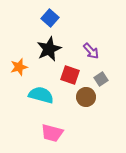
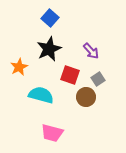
orange star: rotated 12 degrees counterclockwise
gray square: moved 3 px left
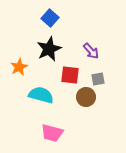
red square: rotated 12 degrees counterclockwise
gray square: rotated 24 degrees clockwise
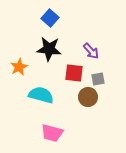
black star: rotated 30 degrees clockwise
red square: moved 4 px right, 2 px up
brown circle: moved 2 px right
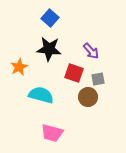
red square: rotated 12 degrees clockwise
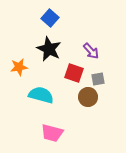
black star: rotated 20 degrees clockwise
orange star: rotated 18 degrees clockwise
